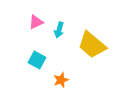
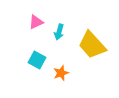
cyan arrow: moved 2 px down
yellow trapezoid: rotated 8 degrees clockwise
orange star: moved 7 px up
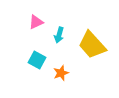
cyan arrow: moved 3 px down
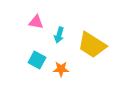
pink triangle: rotated 35 degrees clockwise
yellow trapezoid: rotated 16 degrees counterclockwise
orange star: moved 4 px up; rotated 21 degrees clockwise
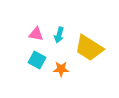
pink triangle: moved 12 px down
yellow trapezoid: moved 3 px left, 3 px down
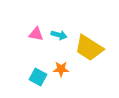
cyan arrow: rotated 91 degrees counterclockwise
cyan square: moved 1 px right, 17 px down
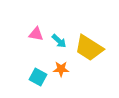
cyan arrow: moved 6 px down; rotated 28 degrees clockwise
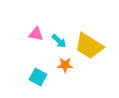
yellow trapezoid: moved 2 px up
orange star: moved 4 px right, 4 px up
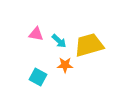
yellow trapezoid: moved 1 px up; rotated 132 degrees clockwise
